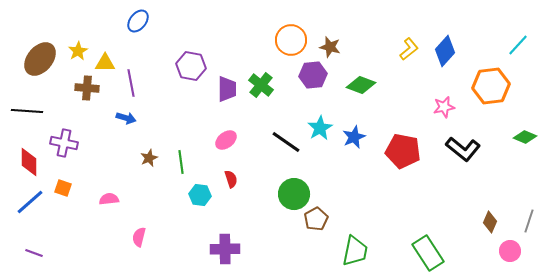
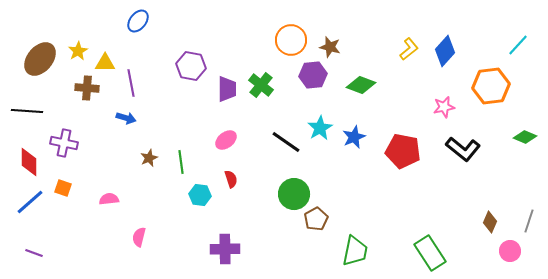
green rectangle at (428, 253): moved 2 px right
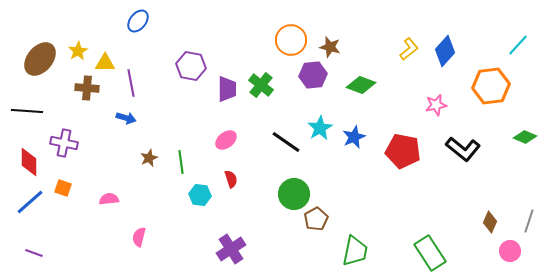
pink star at (444, 107): moved 8 px left, 2 px up
purple cross at (225, 249): moved 6 px right; rotated 32 degrees counterclockwise
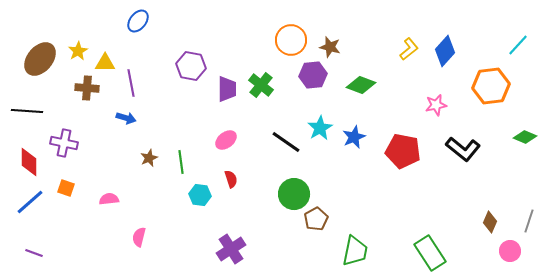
orange square at (63, 188): moved 3 px right
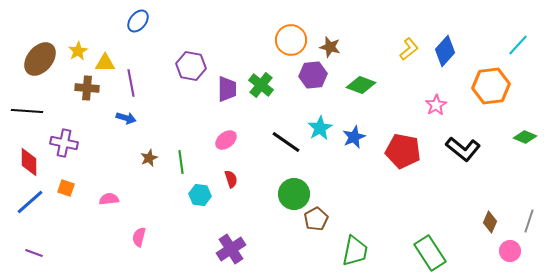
pink star at (436, 105): rotated 20 degrees counterclockwise
